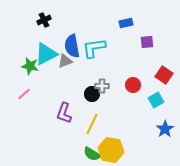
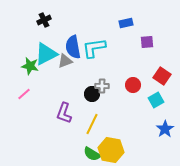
blue semicircle: moved 1 px right, 1 px down
red square: moved 2 px left, 1 px down
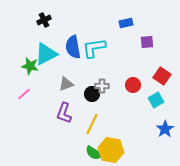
gray triangle: moved 1 px right, 23 px down
green semicircle: moved 2 px right, 1 px up
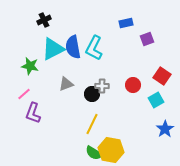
purple square: moved 3 px up; rotated 16 degrees counterclockwise
cyan L-shape: rotated 55 degrees counterclockwise
cyan triangle: moved 7 px right, 5 px up
purple L-shape: moved 31 px left
